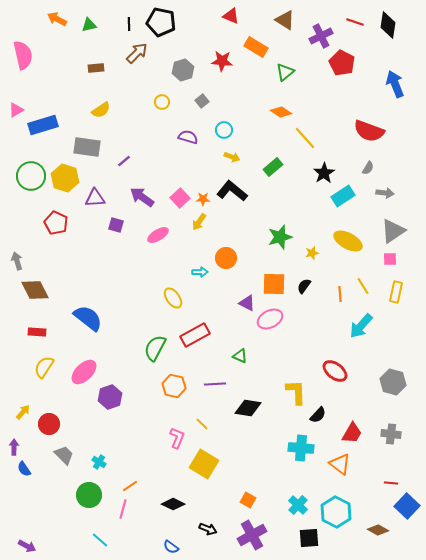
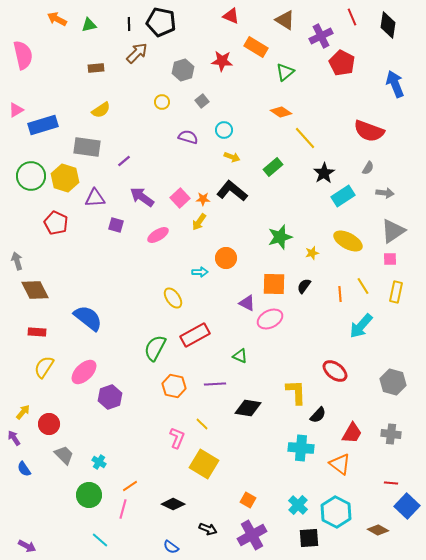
red line at (355, 22): moved 3 px left, 5 px up; rotated 48 degrees clockwise
purple arrow at (14, 447): moved 9 px up; rotated 35 degrees counterclockwise
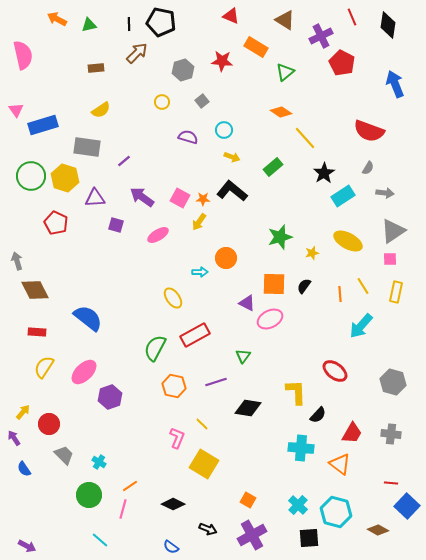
pink triangle at (16, 110): rotated 35 degrees counterclockwise
pink square at (180, 198): rotated 18 degrees counterclockwise
green triangle at (240, 356): moved 3 px right; rotated 42 degrees clockwise
purple line at (215, 384): moved 1 px right, 2 px up; rotated 15 degrees counterclockwise
cyan hexagon at (336, 512): rotated 12 degrees counterclockwise
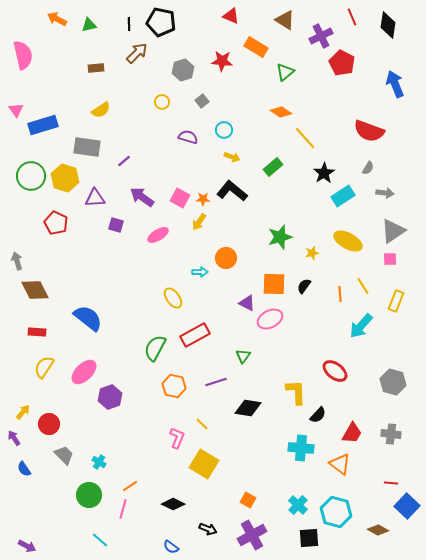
yellow rectangle at (396, 292): moved 9 px down; rotated 10 degrees clockwise
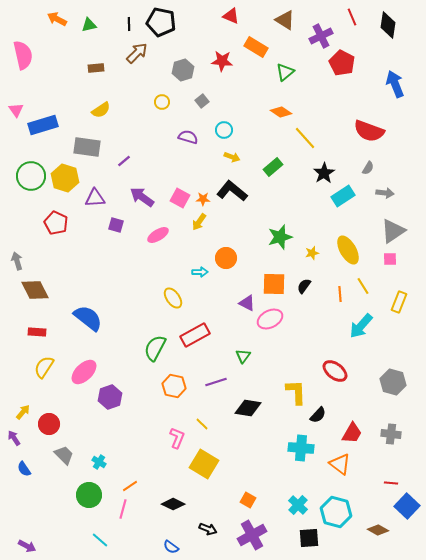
yellow ellipse at (348, 241): moved 9 px down; rotated 32 degrees clockwise
yellow rectangle at (396, 301): moved 3 px right, 1 px down
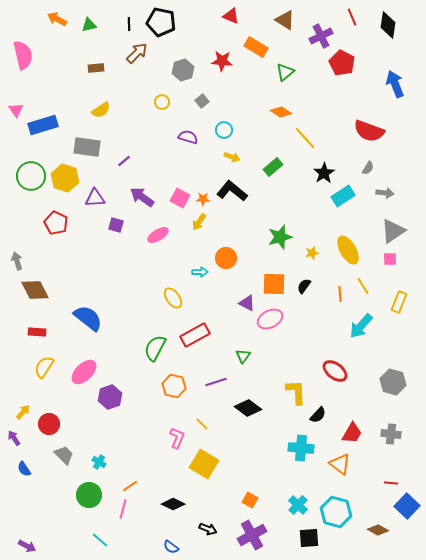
black diamond at (248, 408): rotated 28 degrees clockwise
orange square at (248, 500): moved 2 px right
